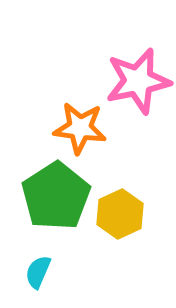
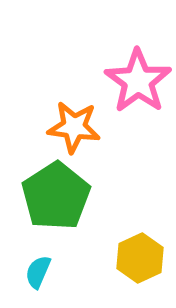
pink star: rotated 24 degrees counterclockwise
orange star: moved 6 px left, 1 px up
yellow hexagon: moved 20 px right, 44 px down
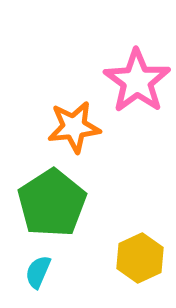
pink star: moved 1 px left
orange star: rotated 14 degrees counterclockwise
green pentagon: moved 4 px left, 7 px down
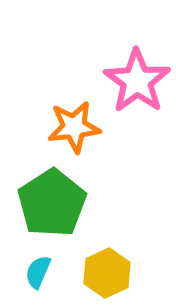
yellow hexagon: moved 33 px left, 15 px down
